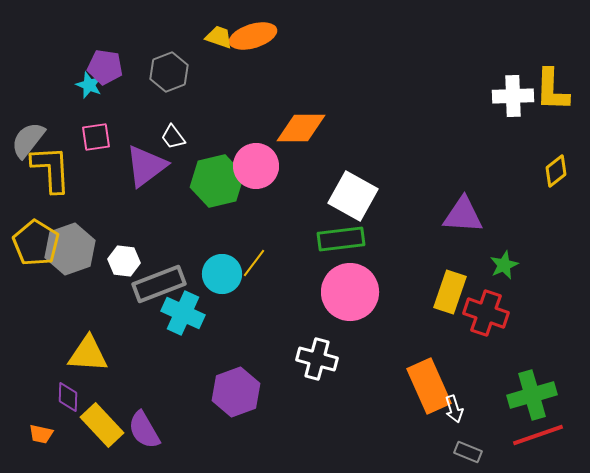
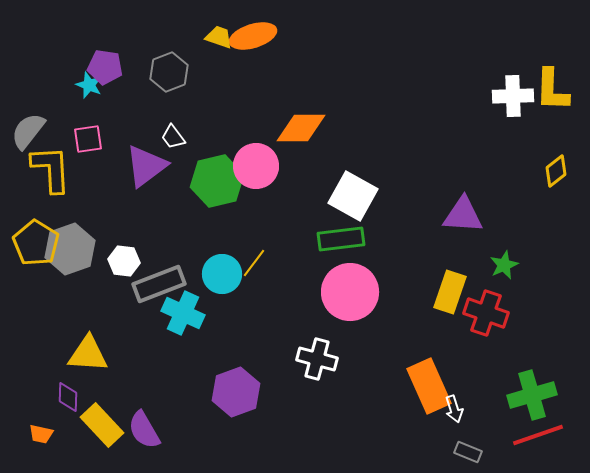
pink square at (96, 137): moved 8 px left, 2 px down
gray semicircle at (28, 140): moved 9 px up
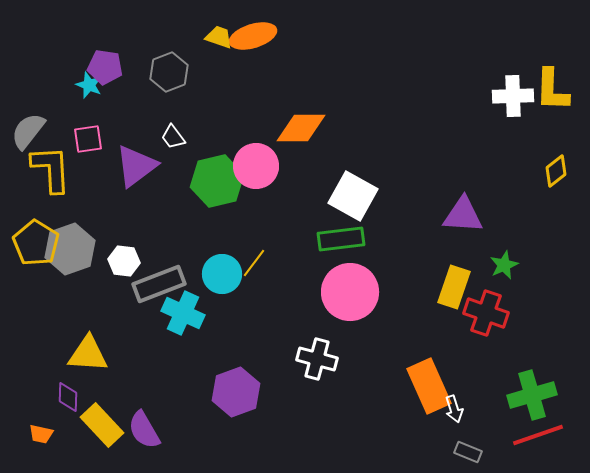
purple triangle at (146, 166): moved 10 px left
yellow rectangle at (450, 292): moved 4 px right, 5 px up
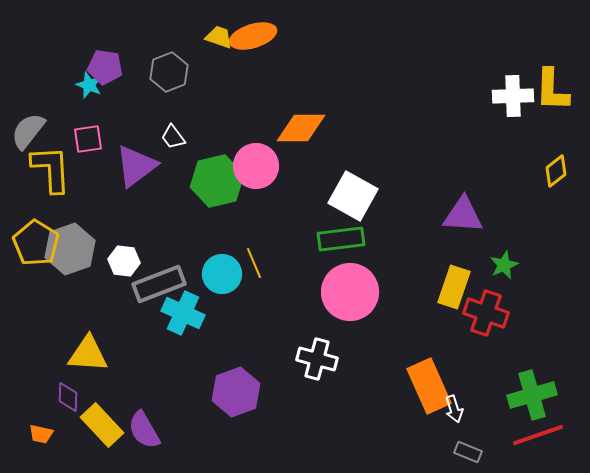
yellow line at (254, 263): rotated 60 degrees counterclockwise
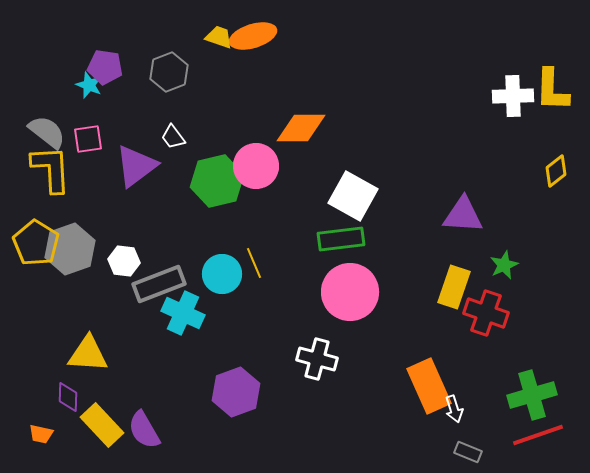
gray semicircle at (28, 131): moved 19 px right, 1 px down; rotated 90 degrees clockwise
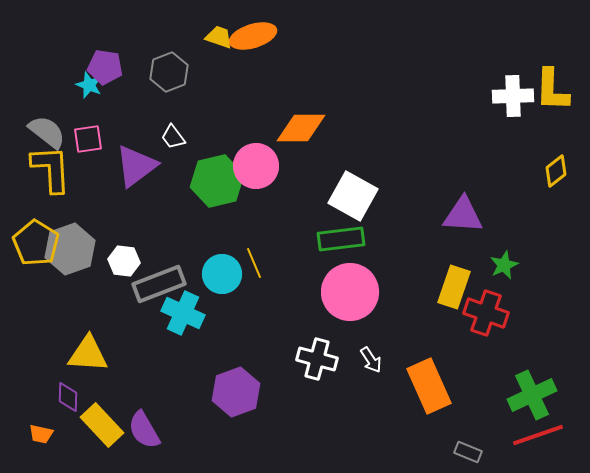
green cross at (532, 395): rotated 9 degrees counterclockwise
white arrow at (454, 409): moved 83 px left, 49 px up; rotated 16 degrees counterclockwise
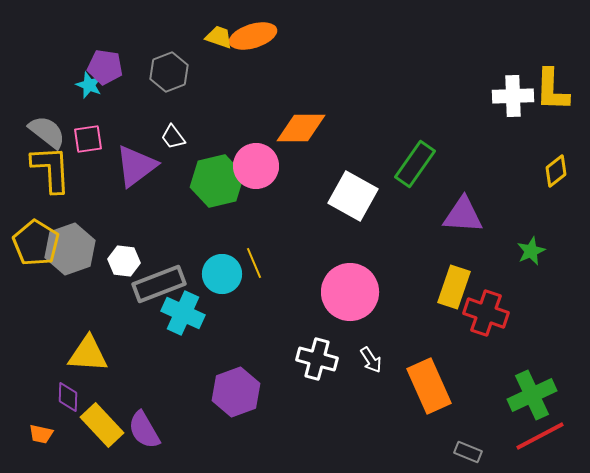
green rectangle at (341, 239): moved 74 px right, 75 px up; rotated 48 degrees counterclockwise
green star at (504, 265): moved 27 px right, 14 px up
red line at (538, 435): moved 2 px right, 1 px down; rotated 9 degrees counterclockwise
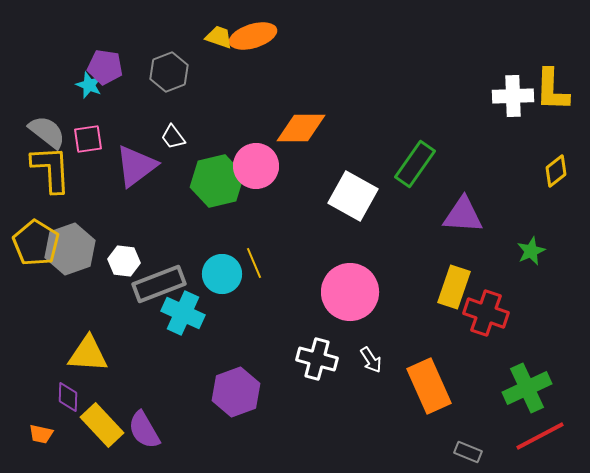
green cross at (532, 395): moved 5 px left, 7 px up
